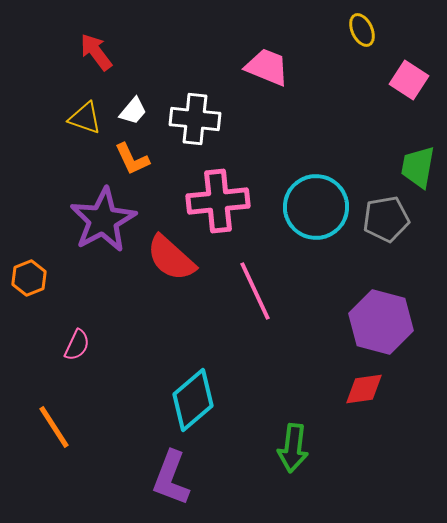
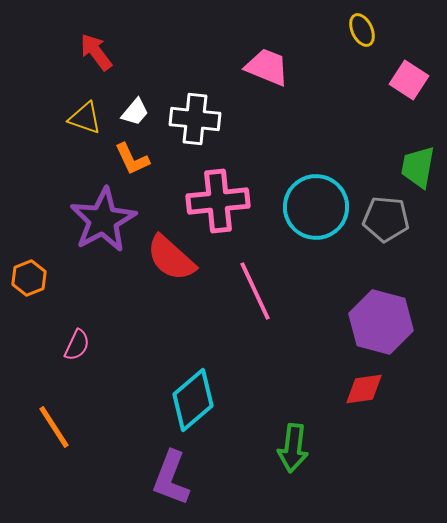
white trapezoid: moved 2 px right, 1 px down
gray pentagon: rotated 15 degrees clockwise
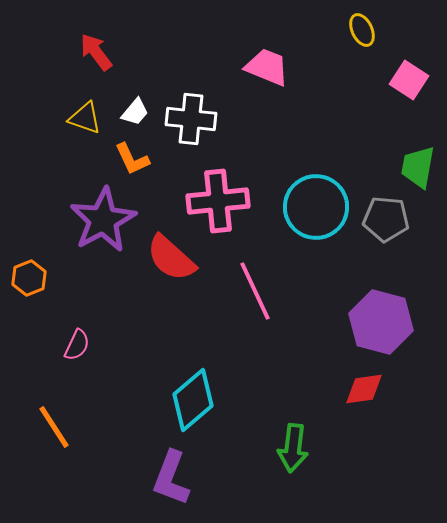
white cross: moved 4 px left
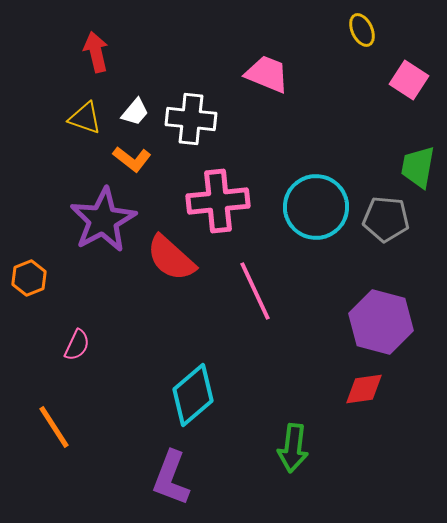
red arrow: rotated 24 degrees clockwise
pink trapezoid: moved 7 px down
orange L-shape: rotated 27 degrees counterclockwise
cyan diamond: moved 5 px up
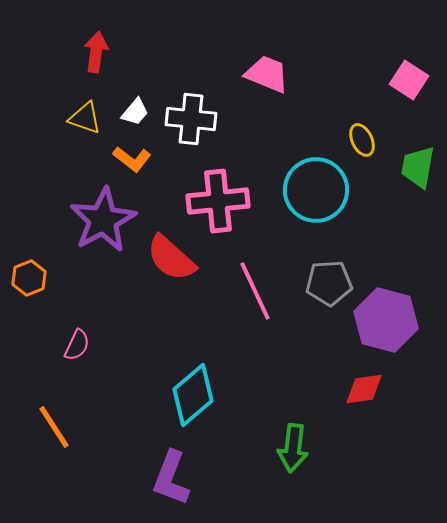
yellow ellipse: moved 110 px down
red arrow: rotated 21 degrees clockwise
cyan circle: moved 17 px up
gray pentagon: moved 57 px left, 64 px down; rotated 9 degrees counterclockwise
purple hexagon: moved 5 px right, 2 px up
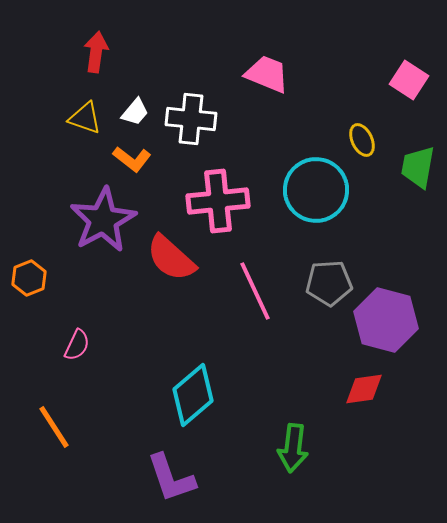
purple L-shape: rotated 40 degrees counterclockwise
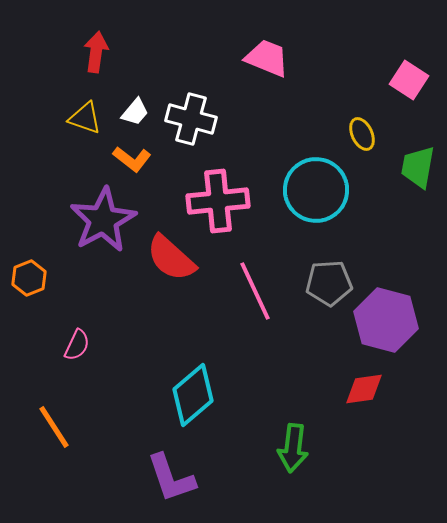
pink trapezoid: moved 16 px up
white cross: rotated 9 degrees clockwise
yellow ellipse: moved 6 px up
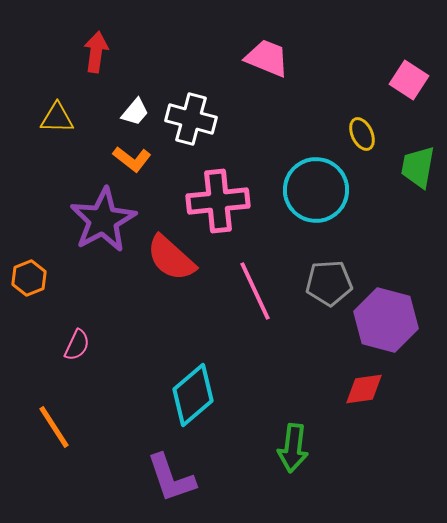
yellow triangle: moved 28 px left; rotated 18 degrees counterclockwise
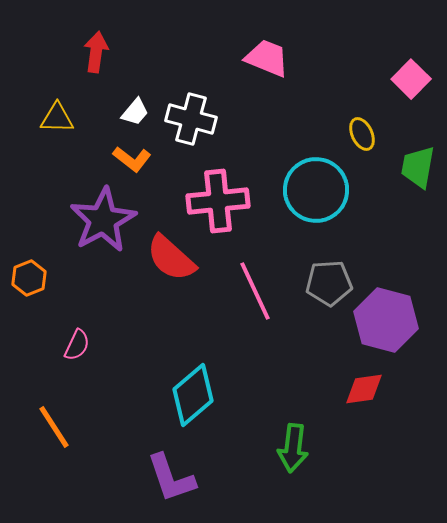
pink square: moved 2 px right, 1 px up; rotated 12 degrees clockwise
